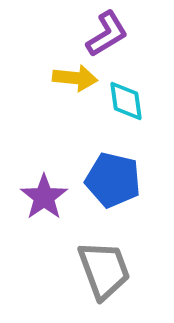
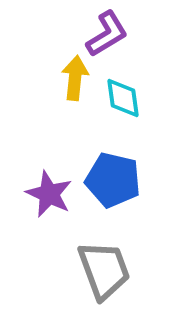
yellow arrow: rotated 90 degrees counterclockwise
cyan diamond: moved 3 px left, 3 px up
purple star: moved 5 px right, 3 px up; rotated 12 degrees counterclockwise
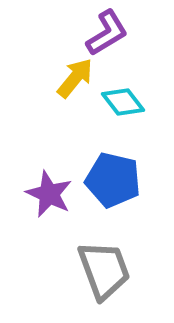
purple L-shape: moved 1 px up
yellow arrow: rotated 33 degrees clockwise
cyan diamond: moved 4 px down; rotated 30 degrees counterclockwise
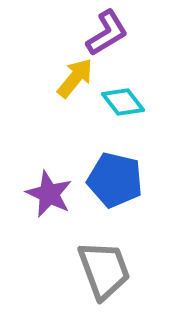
blue pentagon: moved 2 px right
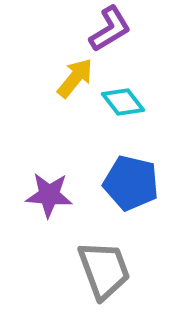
purple L-shape: moved 3 px right, 4 px up
blue pentagon: moved 16 px right, 3 px down
purple star: moved 1 px down; rotated 21 degrees counterclockwise
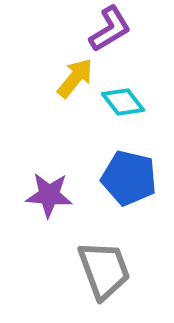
blue pentagon: moved 2 px left, 5 px up
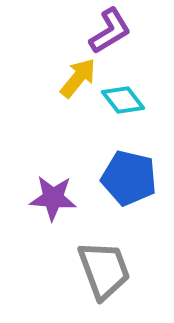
purple L-shape: moved 2 px down
yellow arrow: moved 3 px right
cyan diamond: moved 2 px up
purple star: moved 4 px right, 3 px down
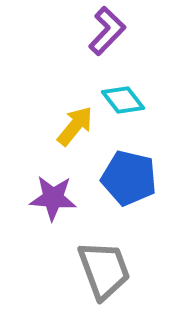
purple L-shape: moved 3 px left; rotated 15 degrees counterclockwise
yellow arrow: moved 3 px left, 48 px down
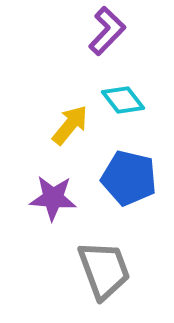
yellow arrow: moved 5 px left, 1 px up
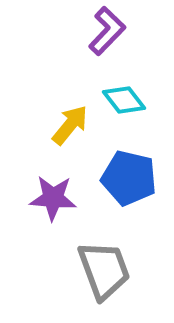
cyan diamond: moved 1 px right
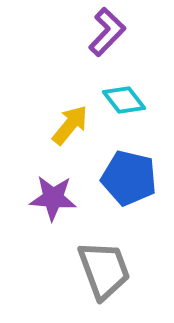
purple L-shape: moved 1 px down
